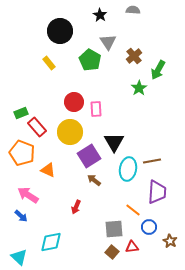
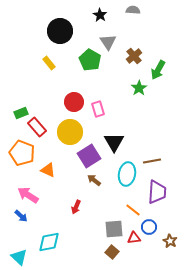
pink rectangle: moved 2 px right; rotated 14 degrees counterclockwise
cyan ellipse: moved 1 px left, 5 px down
cyan diamond: moved 2 px left
red triangle: moved 2 px right, 9 px up
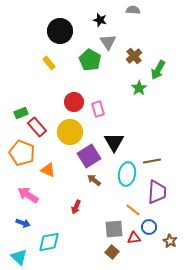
black star: moved 5 px down; rotated 16 degrees counterclockwise
blue arrow: moved 2 px right, 7 px down; rotated 24 degrees counterclockwise
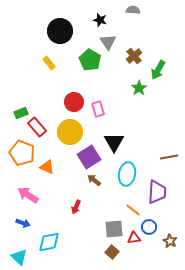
purple square: moved 1 px down
brown line: moved 17 px right, 4 px up
orange triangle: moved 1 px left, 3 px up
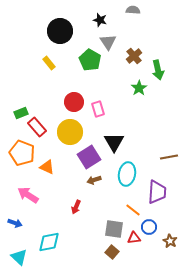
green arrow: rotated 42 degrees counterclockwise
brown arrow: rotated 56 degrees counterclockwise
blue arrow: moved 8 px left
gray square: rotated 12 degrees clockwise
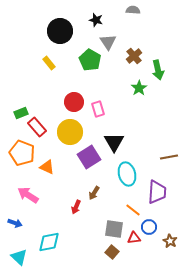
black star: moved 4 px left
cyan ellipse: rotated 25 degrees counterclockwise
brown arrow: moved 13 px down; rotated 40 degrees counterclockwise
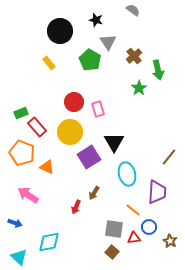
gray semicircle: rotated 32 degrees clockwise
brown line: rotated 42 degrees counterclockwise
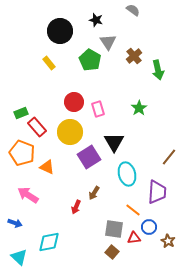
green star: moved 20 px down
brown star: moved 2 px left
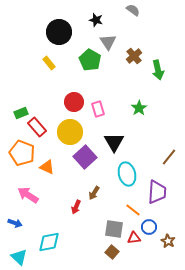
black circle: moved 1 px left, 1 px down
purple square: moved 4 px left; rotated 10 degrees counterclockwise
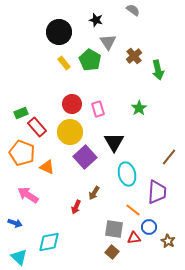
yellow rectangle: moved 15 px right
red circle: moved 2 px left, 2 px down
